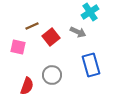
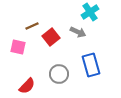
gray circle: moved 7 px right, 1 px up
red semicircle: rotated 24 degrees clockwise
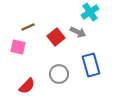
brown line: moved 4 px left, 1 px down
red square: moved 5 px right
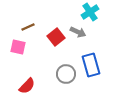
gray circle: moved 7 px right
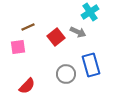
pink square: rotated 21 degrees counterclockwise
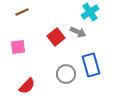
brown line: moved 6 px left, 15 px up
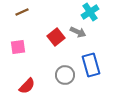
gray circle: moved 1 px left, 1 px down
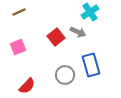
brown line: moved 3 px left
pink square: rotated 14 degrees counterclockwise
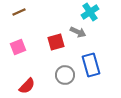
red square: moved 5 px down; rotated 24 degrees clockwise
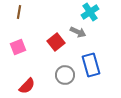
brown line: rotated 56 degrees counterclockwise
red square: rotated 24 degrees counterclockwise
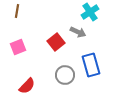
brown line: moved 2 px left, 1 px up
